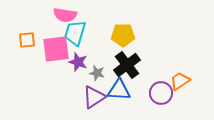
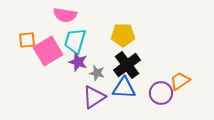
cyan trapezoid: moved 8 px down
pink square: moved 8 px left, 2 px down; rotated 24 degrees counterclockwise
blue triangle: moved 5 px right, 2 px up
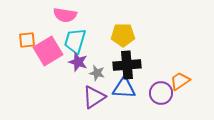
black cross: rotated 32 degrees clockwise
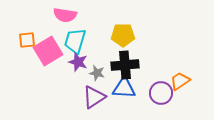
black cross: moved 2 px left
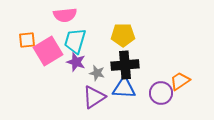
pink semicircle: rotated 15 degrees counterclockwise
purple star: moved 2 px left
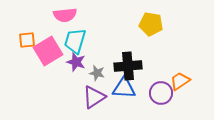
yellow pentagon: moved 28 px right, 11 px up; rotated 10 degrees clockwise
black cross: moved 3 px right, 1 px down
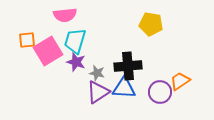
purple circle: moved 1 px left, 1 px up
purple triangle: moved 4 px right, 5 px up
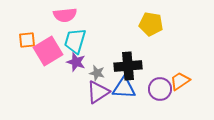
purple circle: moved 3 px up
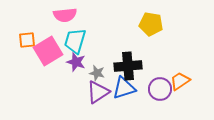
blue triangle: rotated 20 degrees counterclockwise
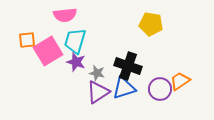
black cross: rotated 24 degrees clockwise
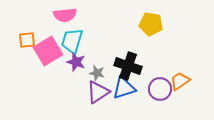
cyan trapezoid: moved 3 px left
